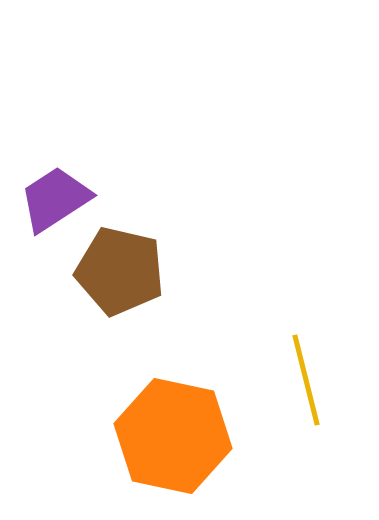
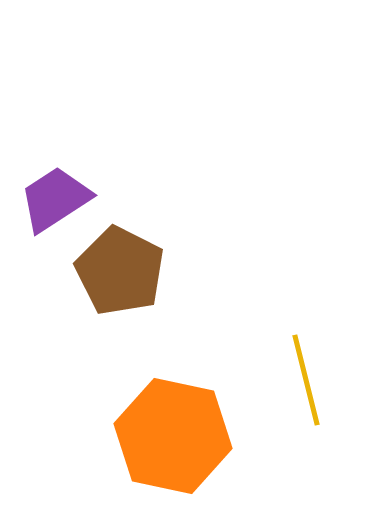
brown pentagon: rotated 14 degrees clockwise
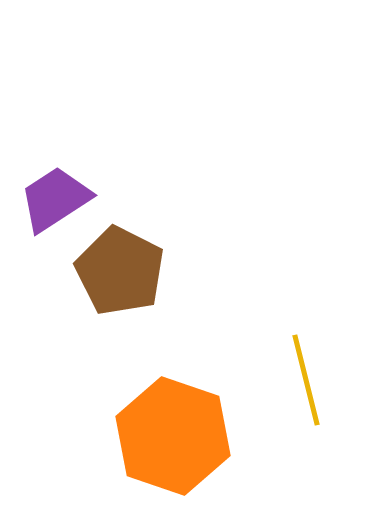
orange hexagon: rotated 7 degrees clockwise
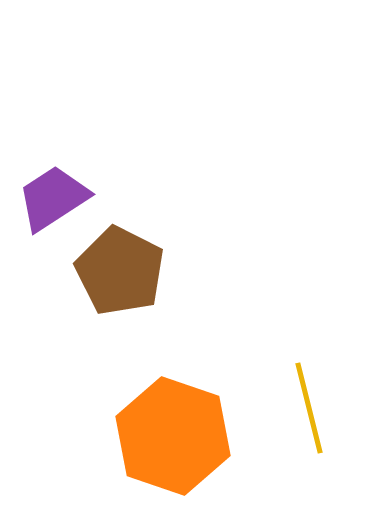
purple trapezoid: moved 2 px left, 1 px up
yellow line: moved 3 px right, 28 px down
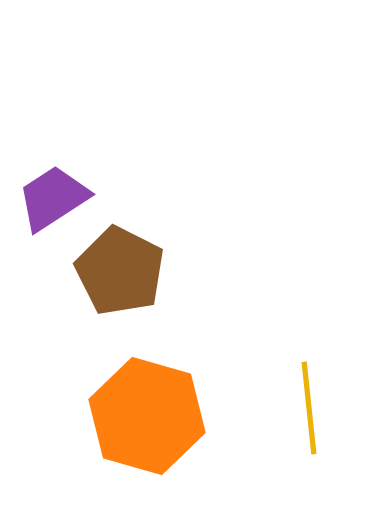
yellow line: rotated 8 degrees clockwise
orange hexagon: moved 26 px left, 20 px up; rotated 3 degrees counterclockwise
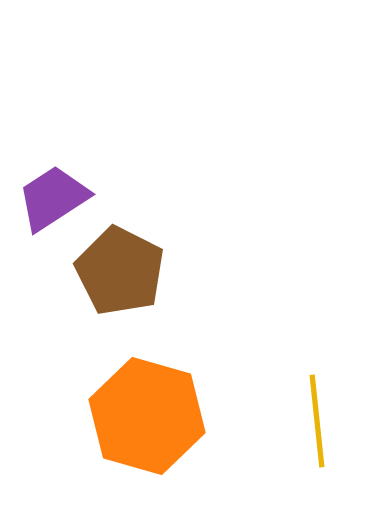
yellow line: moved 8 px right, 13 px down
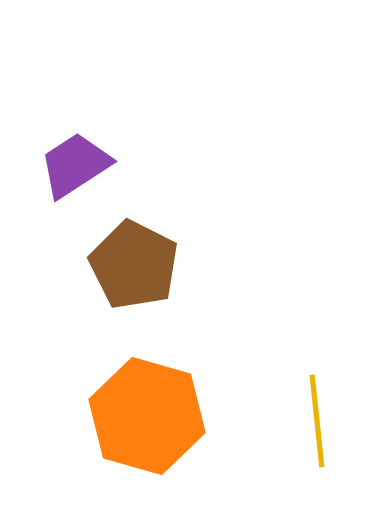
purple trapezoid: moved 22 px right, 33 px up
brown pentagon: moved 14 px right, 6 px up
